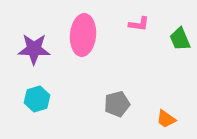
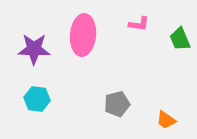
cyan hexagon: rotated 25 degrees clockwise
orange trapezoid: moved 1 px down
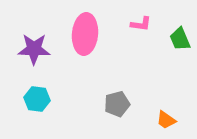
pink L-shape: moved 2 px right
pink ellipse: moved 2 px right, 1 px up
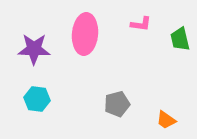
green trapezoid: rotated 10 degrees clockwise
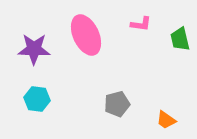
pink ellipse: moved 1 px right, 1 px down; rotated 30 degrees counterclockwise
